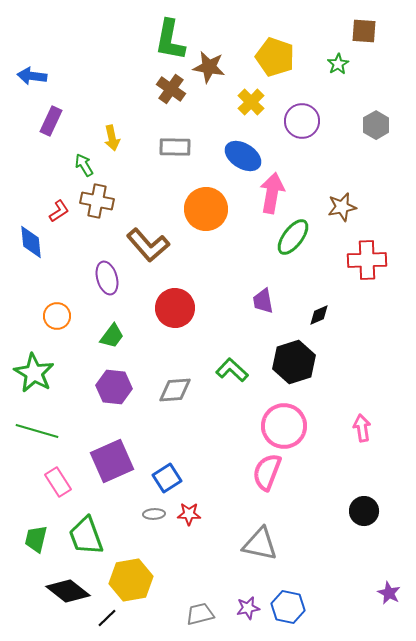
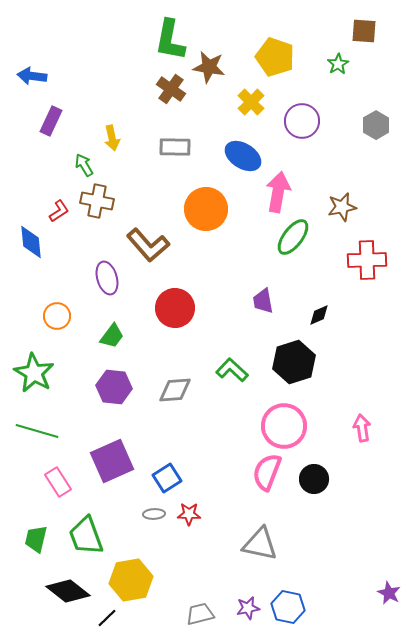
pink arrow at (272, 193): moved 6 px right, 1 px up
black circle at (364, 511): moved 50 px left, 32 px up
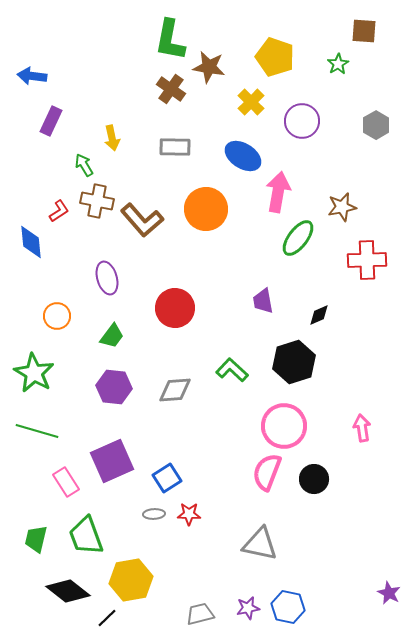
green ellipse at (293, 237): moved 5 px right, 1 px down
brown L-shape at (148, 245): moved 6 px left, 25 px up
pink rectangle at (58, 482): moved 8 px right
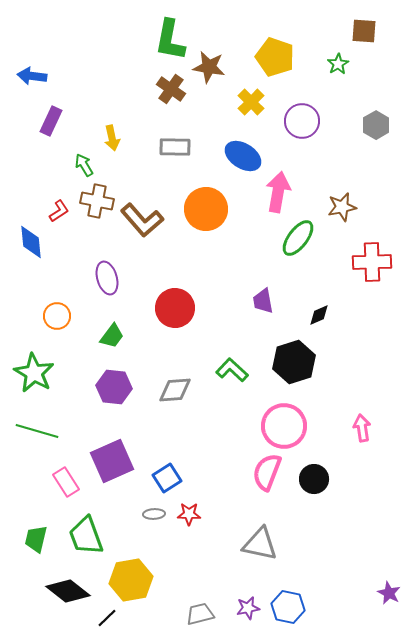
red cross at (367, 260): moved 5 px right, 2 px down
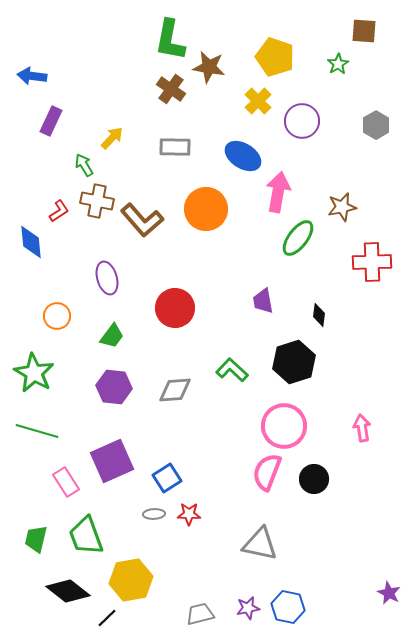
yellow cross at (251, 102): moved 7 px right, 1 px up
yellow arrow at (112, 138): rotated 125 degrees counterclockwise
black diamond at (319, 315): rotated 60 degrees counterclockwise
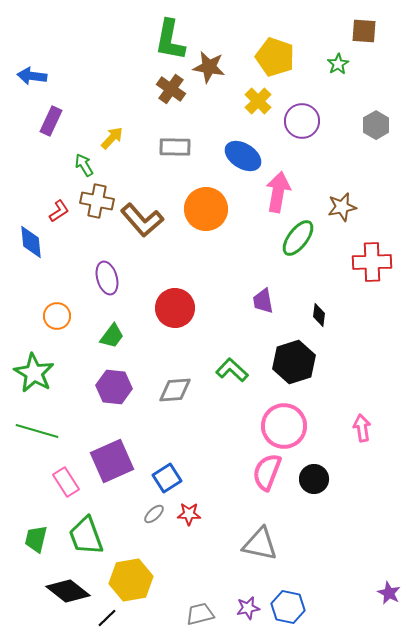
gray ellipse at (154, 514): rotated 40 degrees counterclockwise
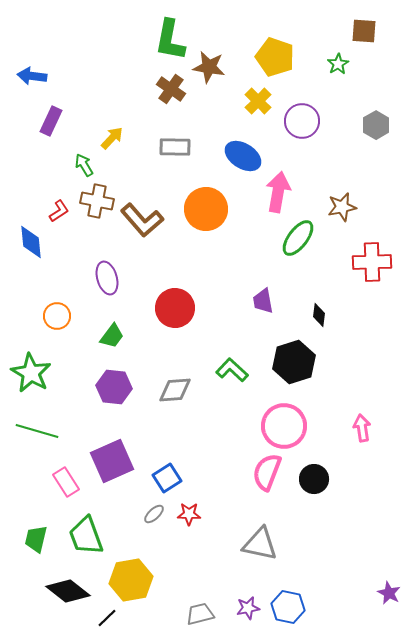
green star at (34, 373): moved 3 px left
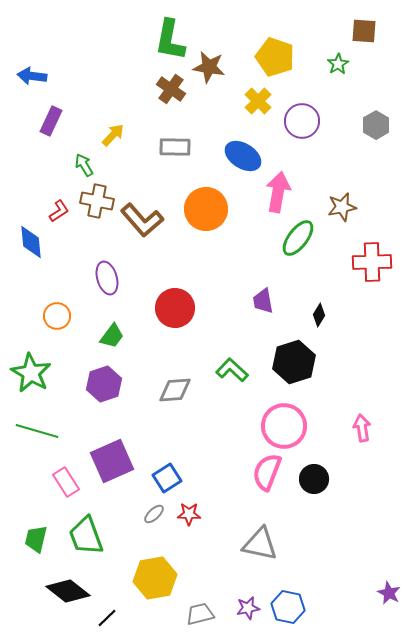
yellow arrow at (112, 138): moved 1 px right, 3 px up
black diamond at (319, 315): rotated 25 degrees clockwise
purple hexagon at (114, 387): moved 10 px left, 3 px up; rotated 24 degrees counterclockwise
yellow hexagon at (131, 580): moved 24 px right, 2 px up
